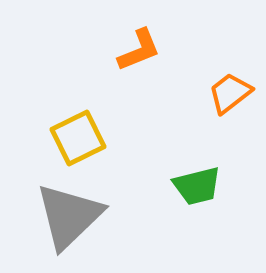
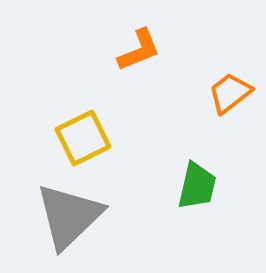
yellow square: moved 5 px right
green trapezoid: rotated 63 degrees counterclockwise
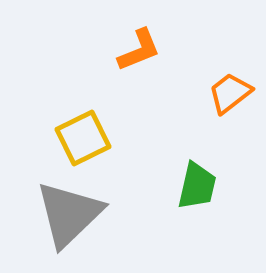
gray triangle: moved 2 px up
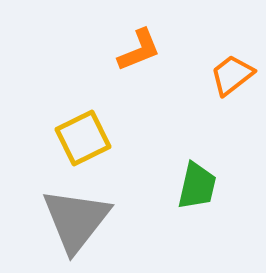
orange trapezoid: moved 2 px right, 18 px up
gray triangle: moved 7 px right, 6 px down; rotated 8 degrees counterclockwise
